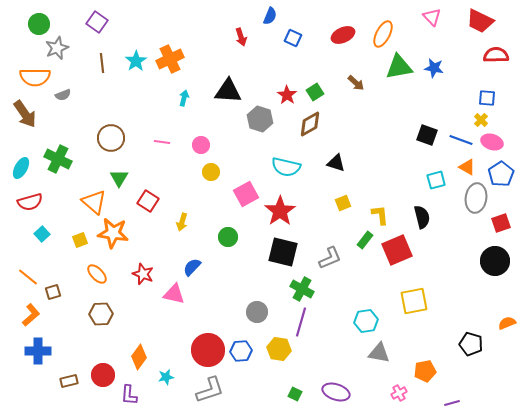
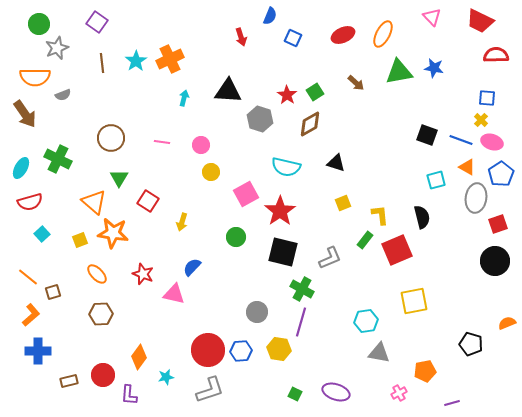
green triangle at (399, 67): moved 5 px down
red square at (501, 223): moved 3 px left, 1 px down
green circle at (228, 237): moved 8 px right
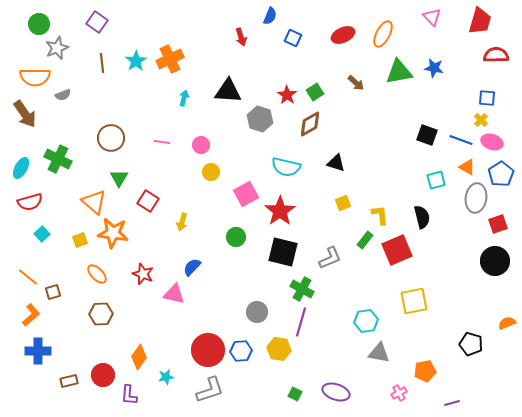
red trapezoid at (480, 21): rotated 100 degrees counterclockwise
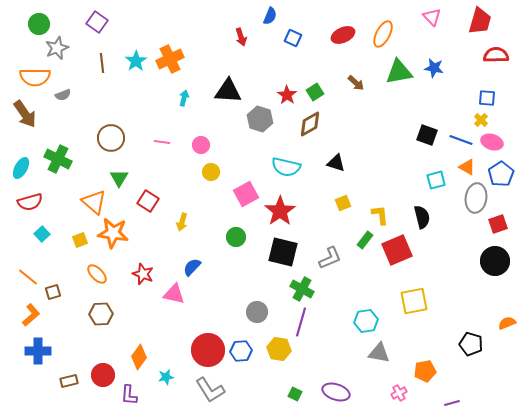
gray L-shape at (210, 390): rotated 76 degrees clockwise
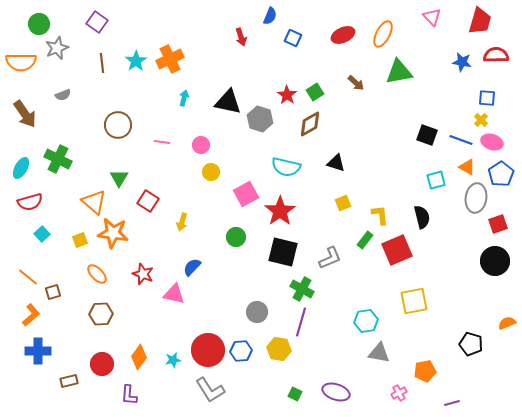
blue star at (434, 68): moved 28 px right, 6 px up
orange semicircle at (35, 77): moved 14 px left, 15 px up
black triangle at (228, 91): moved 11 px down; rotated 8 degrees clockwise
brown circle at (111, 138): moved 7 px right, 13 px up
red circle at (103, 375): moved 1 px left, 11 px up
cyan star at (166, 377): moved 7 px right, 17 px up
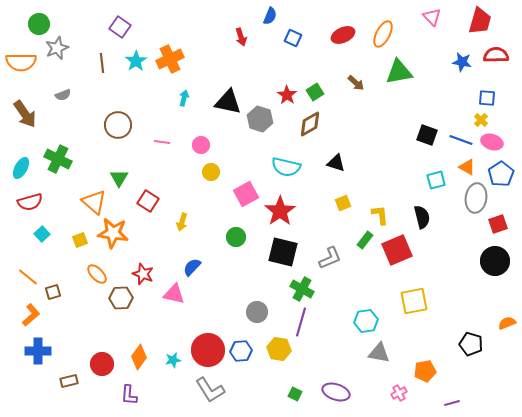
purple square at (97, 22): moved 23 px right, 5 px down
brown hexagon at (101, 314): moved 20 px right, 16 px up
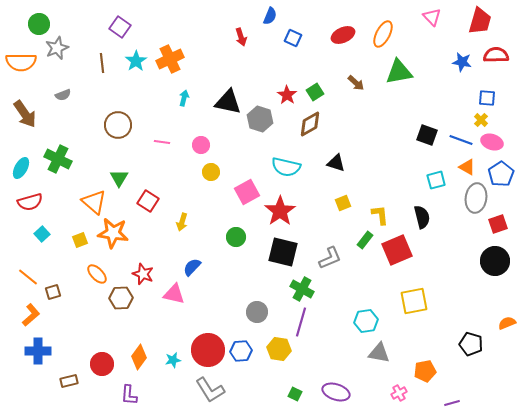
pink square at (246, 194): moved 1 px right, 2 px up
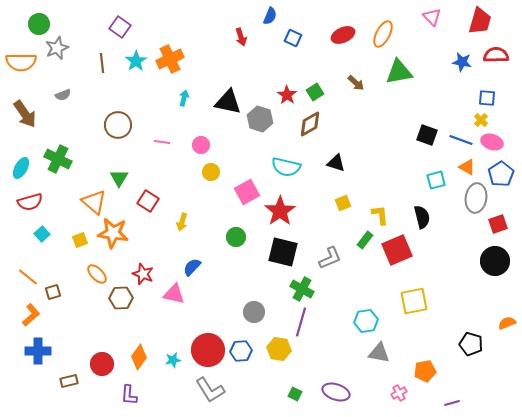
gray circle at (257, 312): moved 3 px left
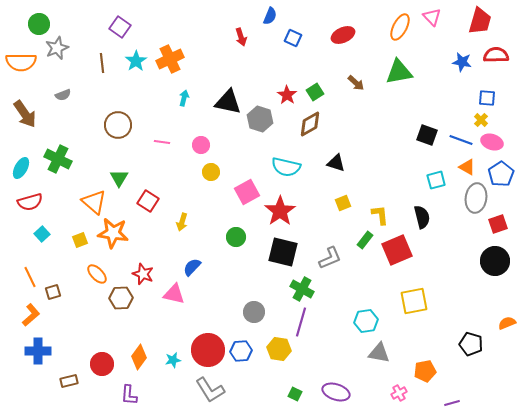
orange ellipse at (383, 34): moved 17 px right, 7 px up
orange line at (28, 277): moved 2 px right; rotated 25 degrees clockwise
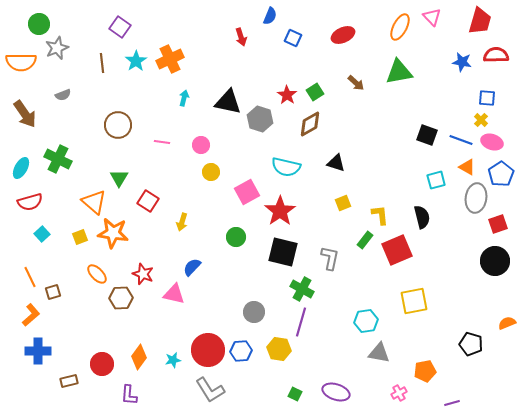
yellow square at (80, 240): moved 3 px up
gray L-shape at (330, 258): rotated 55 degrees counterclockwise
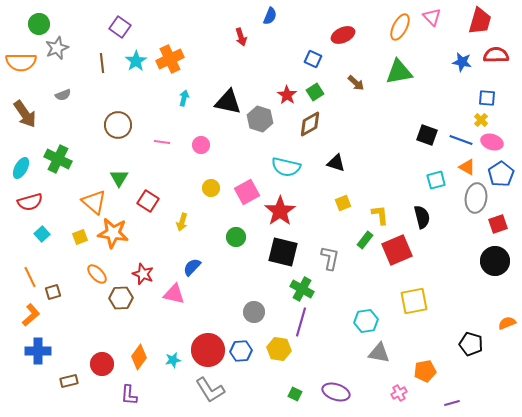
blue square at (293, 38): moved 20 px right, 21 px down
yellow circle at (211, 172): moved 16 px down
